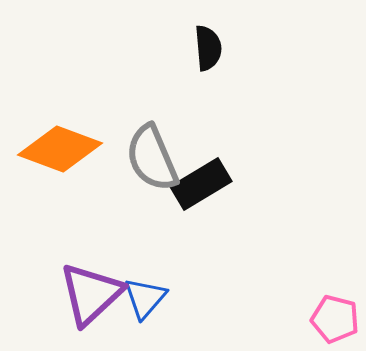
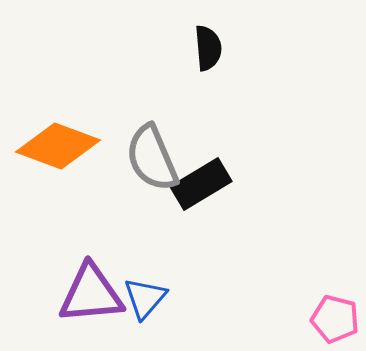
orange diamond: moved 2 px left, 3 px up
purple triangle: rotated 38 degrees clockwise
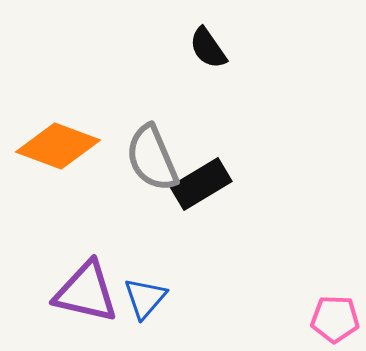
black semicircle: rotated 150 degrees clockwise
purple triangle: moved 5 px left, 2 px up; rotated 18 degrees clockwise
pink pentagon: rotated 12 degrees counterclockwise
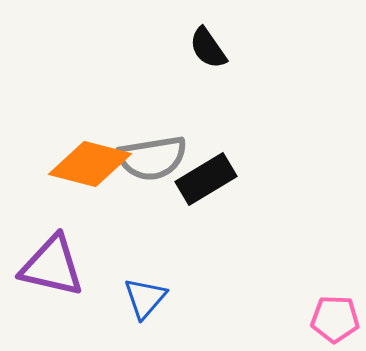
orange diamond: moved 32 px right, 18 px down; rotated 6 degrees counterclockwise
gray semicircle: rotated 76 degrees counterclockwise
black rectangle: moved 5 px right, 5 px up
purple triangle: moved 34 px left, 26 px up
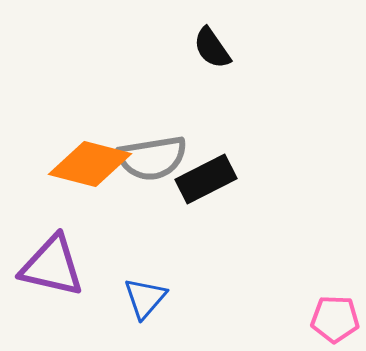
black semicircle: moved 4 px right
black rectangle: rotated 4 degrees clockwise
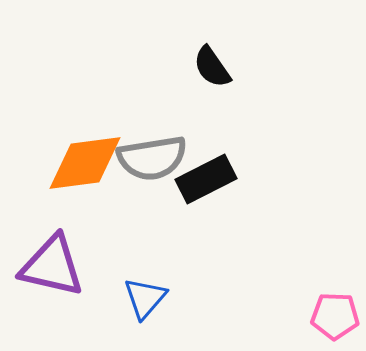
black semicircle: moved 19 px down
orange diamond: moved 5 px left, 1 px up; rotated 22 degrees counterclockwise
pink pentagon: moved 3 px up
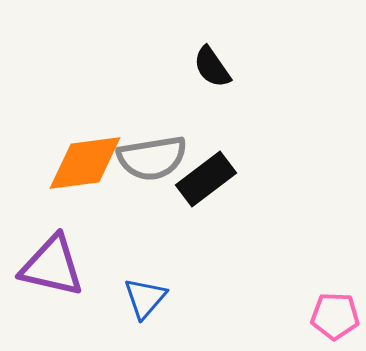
black rectangle: rotated 10 degrees counterclockwise
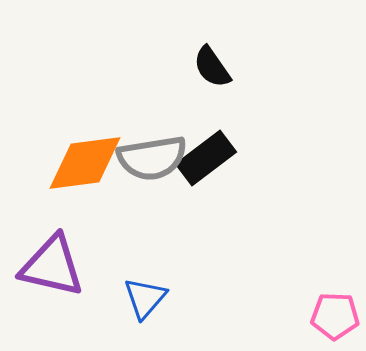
black rectangle: moved 21 px up
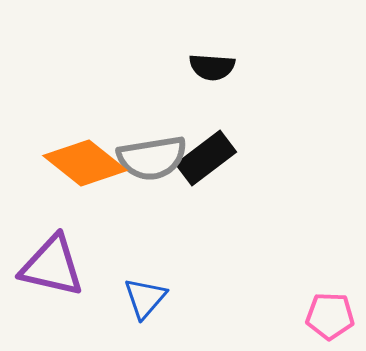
black semicircle: rotated 51 degrees counterclockwise
orange diamond: rotated 46 degrees clockwise
pink pentagon: moved 5 px left
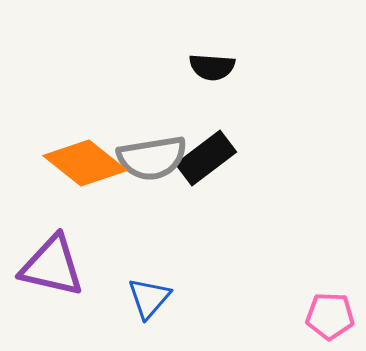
blue triangle: moved 4 px right
